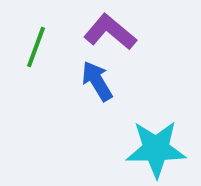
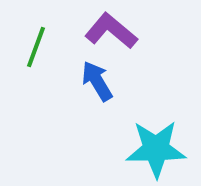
purple L-shape: moved 1 px right, 1 px up
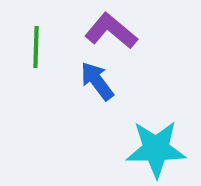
green line: rotated 18 degrees counterclockwise
blue arrow: rotated 6 degrees counterclockwise
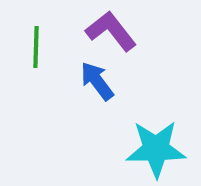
purple L-shape: rotated 12 degrees clockwise
